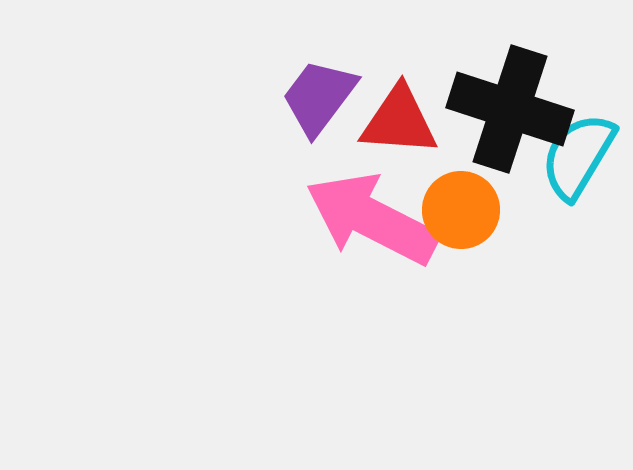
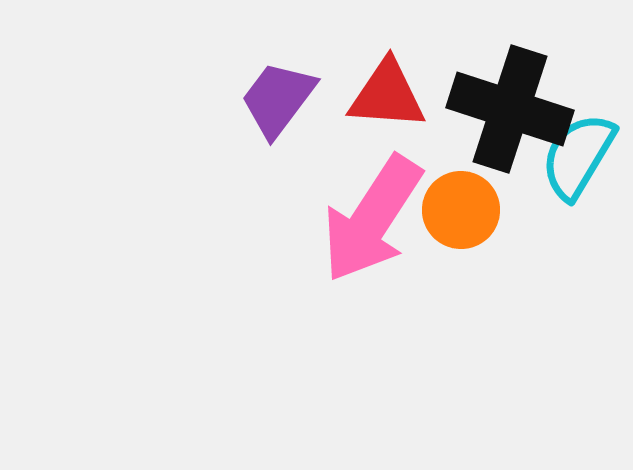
purple trapezoid: moved 41 px left, 2 px down
red triangle: moved 12 px left, 26 px up
pink arrow: rotated 84 degrees counterclockwise
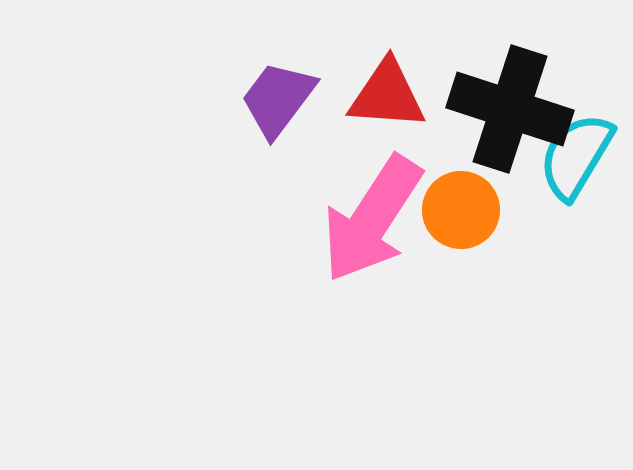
cyan semicircle: moved 2 px left
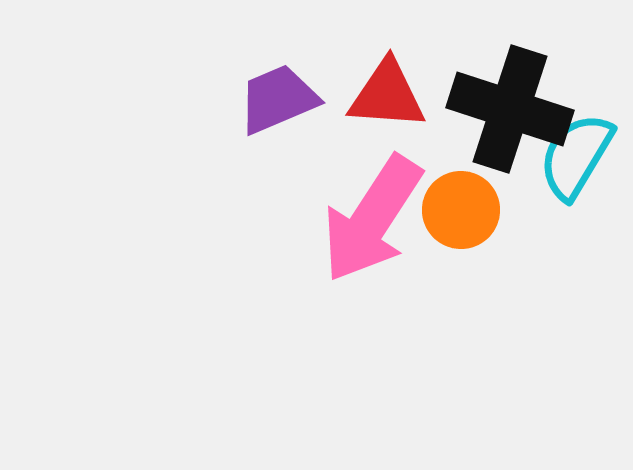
purple trapezoid: rotated 30 degrees clockwise
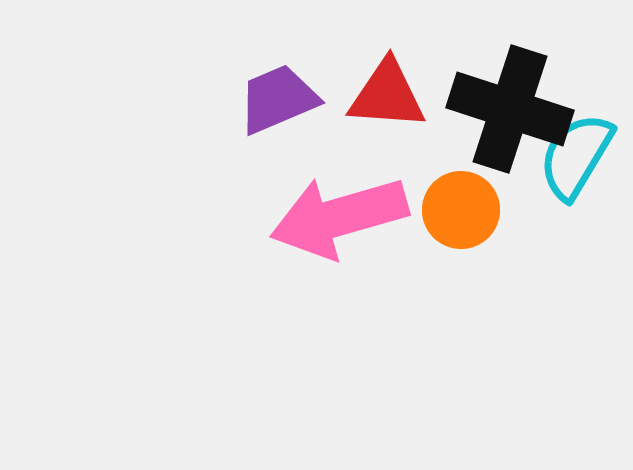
pink arrow: moved 33 px left, 2 px up; rotated 41 degrees clockwise
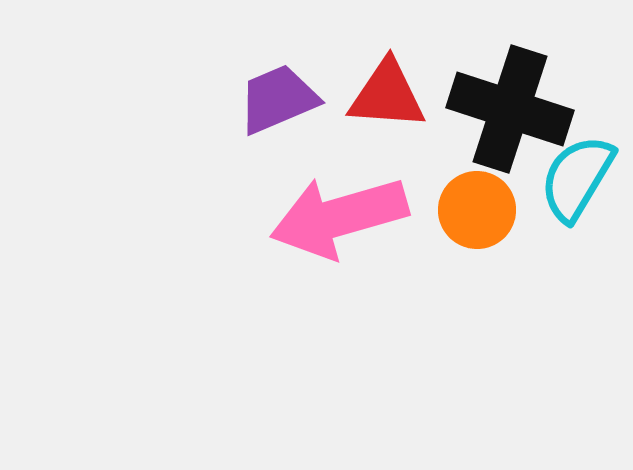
cyan semicircle: moved 1 px right, 22 px down
orange circle: moved 16 px right
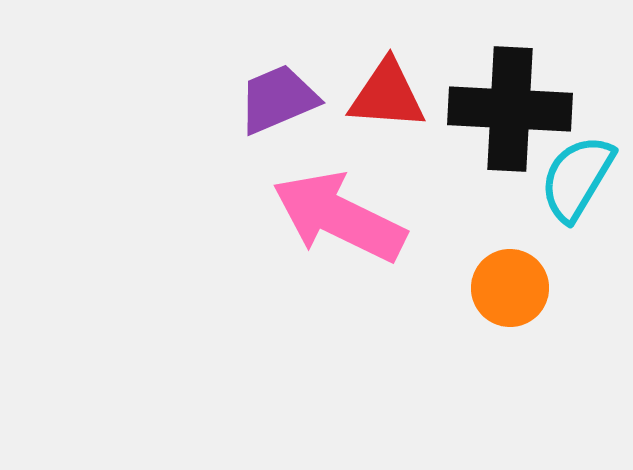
black cross: rotated 15 degrees counterclockwise
orange circle: moved 33 px right, 78 px down
pink arrow: rotated 42 degrees clockwise
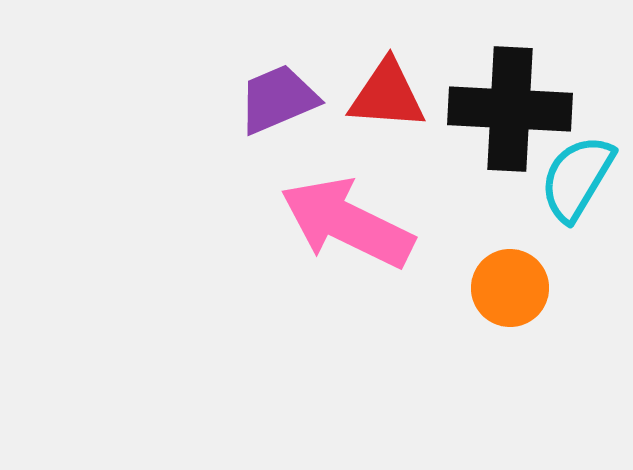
pink arrow: moved 8 px right, 6 px down
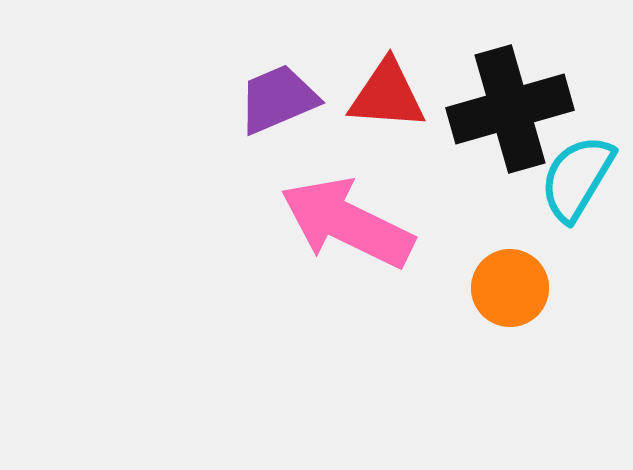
black cross: rotated 19 degrees counterclockwise
